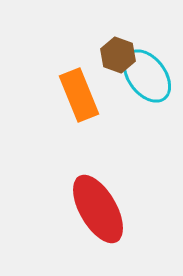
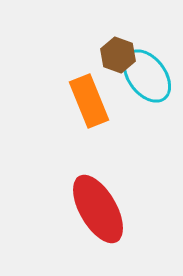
orange rectangle: moved 10 px right, 6 px down
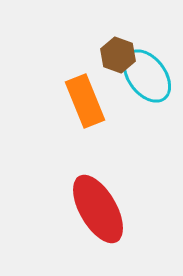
orange rectangle: moved 4 px left
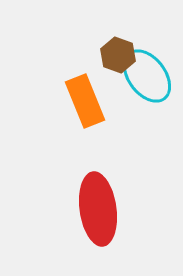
red ellipse: rotated 22 degrees clockwise
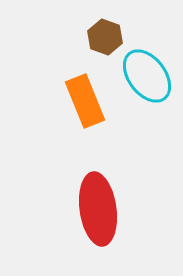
brown hexagon: moved 13 px left, 18 px up
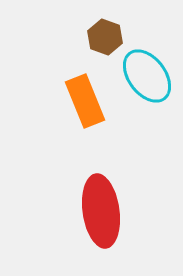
red ellipse: moved 3 px right, 2 px down
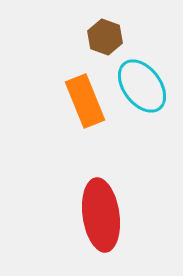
cyan ellipse: moved 5 px left, 10 px down
red ellipse: moved 4 px down
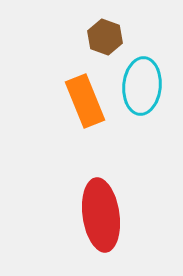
cyan ellipse: rotated 42 degrees clockwise
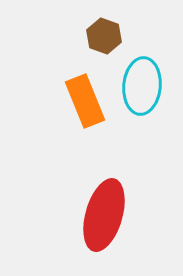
brown hexagon: moved 1 px left, 1 px up
red ellipse: moved 3 px right; rotated 24 degrees clockwise
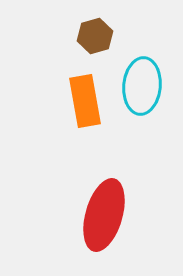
brown hexagon: moved 9 px left; rotated 24 degrees clockwise
orange rectangle: rotated 12 degrees clockwise
